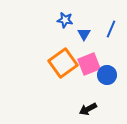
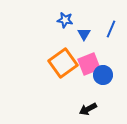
blue circle: moved 4 px left
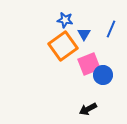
orange square: moved 17 px up
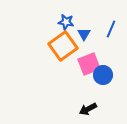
blue star: moved 1 px right, 2 px down
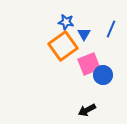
black arrow: moved 1 px left, 1 px down
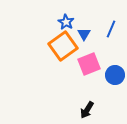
blue star: rotated 21 degrees clockwise
blue circle: moved 12 px right
black arrow: rotated 30 degrees counterclockwise
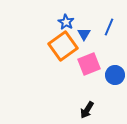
blue line: moved 2 px left, 2 px up
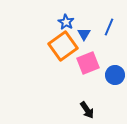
pink square: moved 1 px left, 1 px up
black arrow: rotated 66 degrees counterclockwise
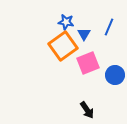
blue star: rotated 21 degrees counterclockwise
